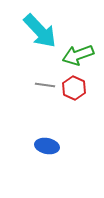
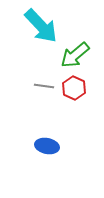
cyan arrow: moved 1 px right, 5 px up
green arrow: moved 3 px left; rotated 20 degrees counterclockwise
gray line: moved 1 px left, 1 px down
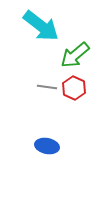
cyan arrow: rotated 9 degrees counterclockwise
gray line: moved 3 px right, 1 px down
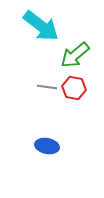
red hexagon: rotated 15 degrees counterclockwise
